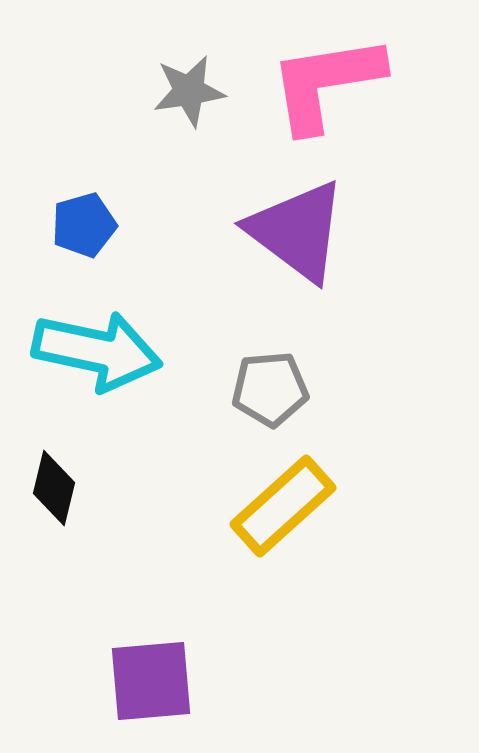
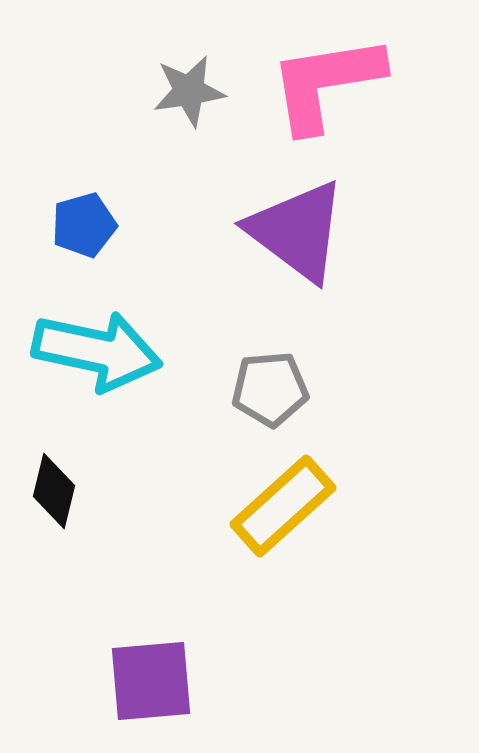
black diamond: moved 3 px down
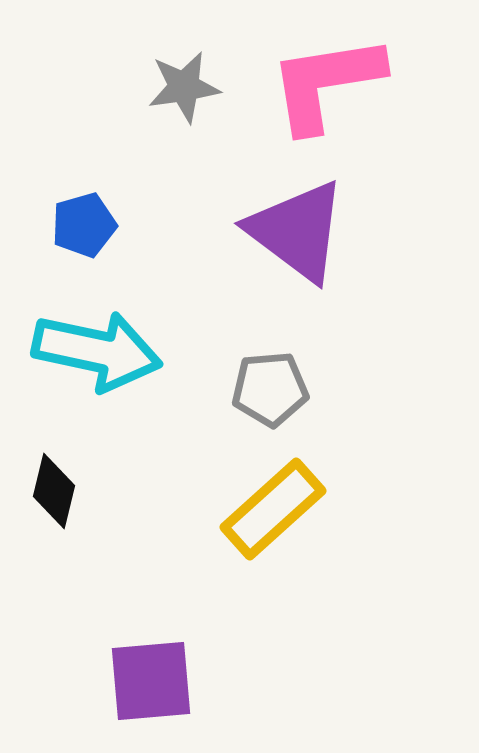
gray star: moved 5 px left, 4 px up
yellow rectangle: moved 10 px left, 3 px down
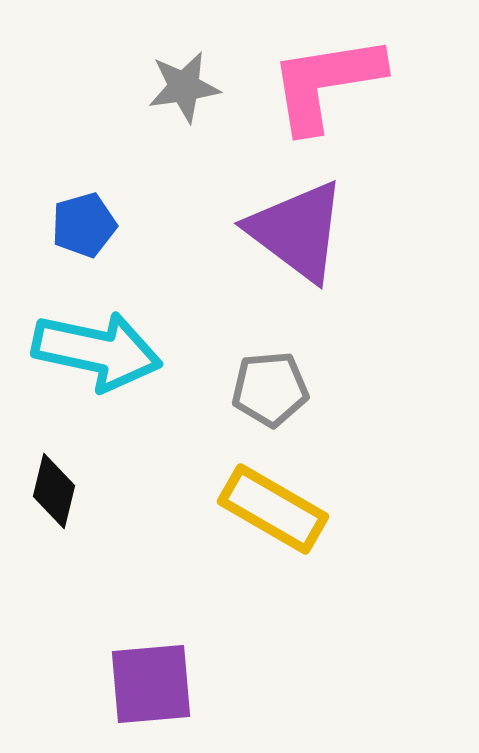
yellow rectangle: rotated 72 degrees clockwise
purple square: moved 3 px down
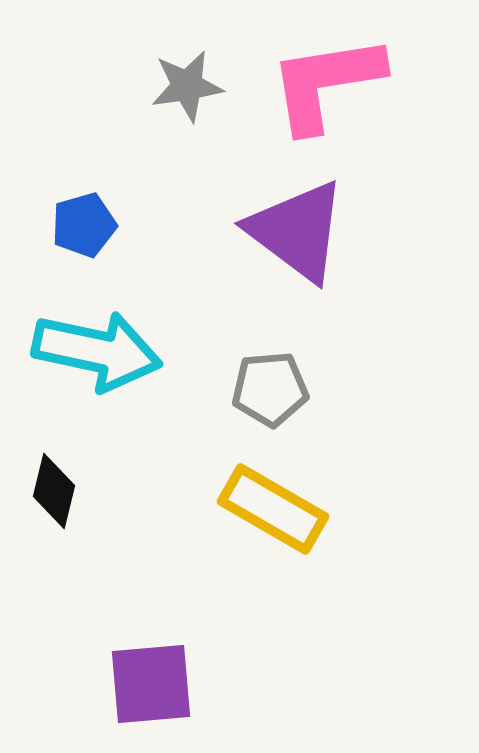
gray star: moved 3 px right, 1 px up
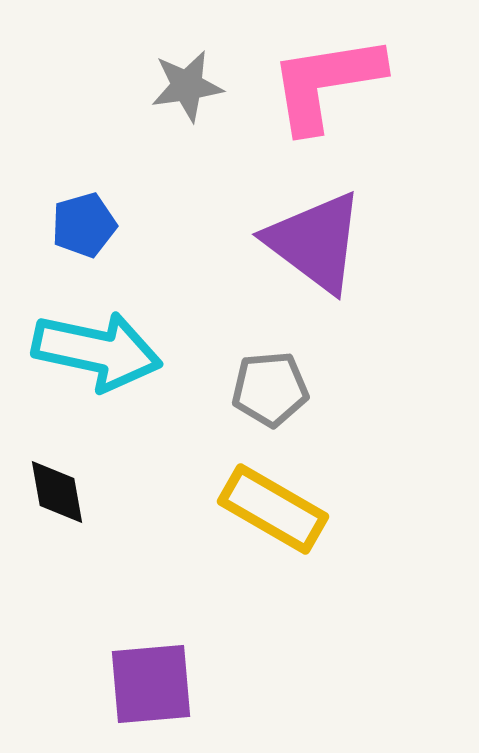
purple triangle: moved 18 px right, 11 px down
black diamond: moved 3 px right, 1 px down; rotated 24 degrees counterclockwise
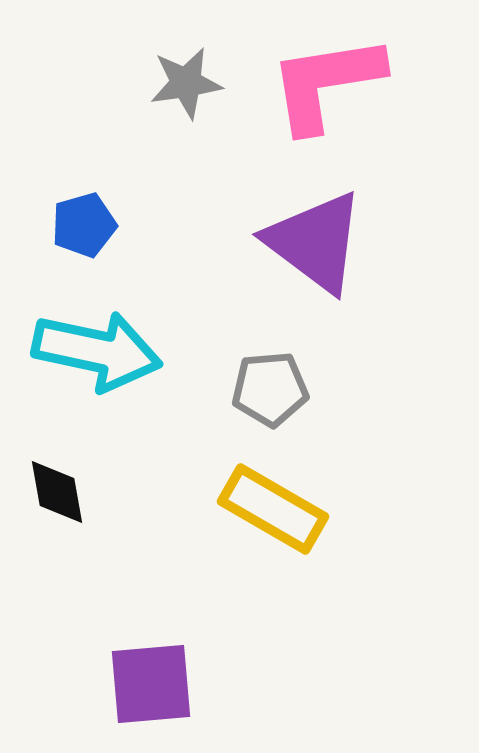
gray star: moved 1 px left, 3 px up
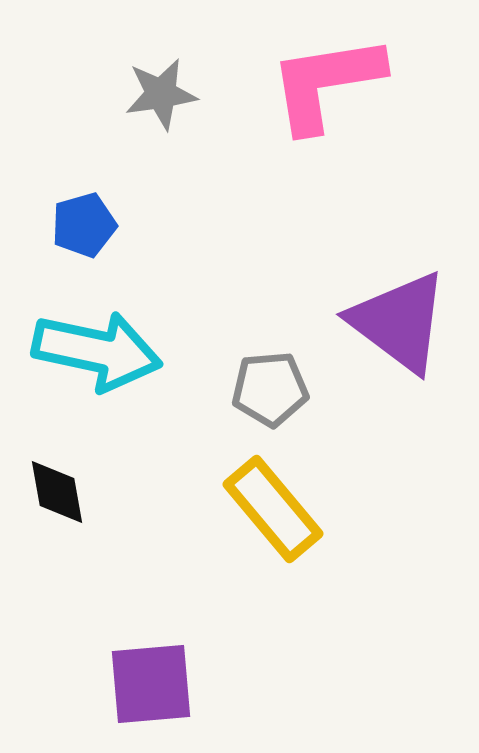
gray star: moved 25 px left, 11 px down
purple triangle: moved 84 px right, 80 px down
yellow rectangle: rotated 20 degrees clockwise
